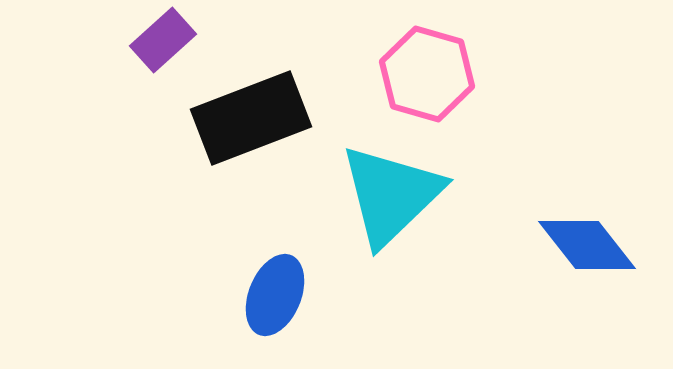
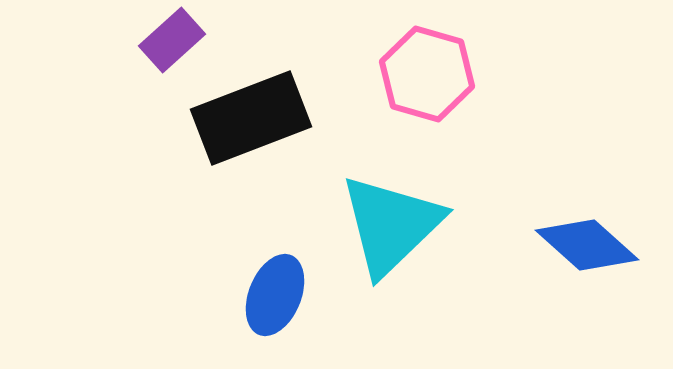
purple rectangle: moved 9 px right
cyan triangle: moved 30 px down
blue diamond: rotated 10 degrees counterclockwise
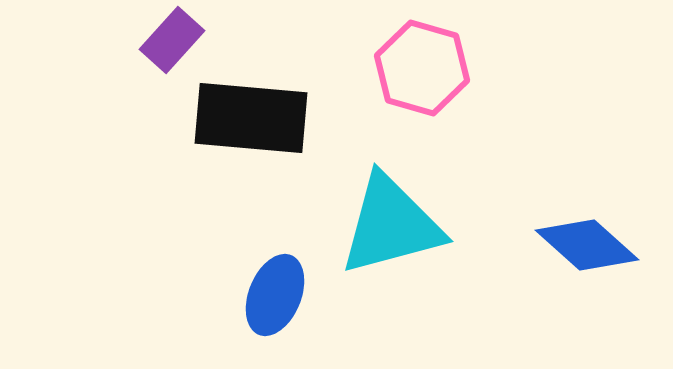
purple rectangle: rotated 6 degrees counterclockwise
pink hexagon: moved 5 px left, 6 px up
black rectangle: rotated 26 degrees clockwise
cyan triangle: rotated 29 degrees clockwise
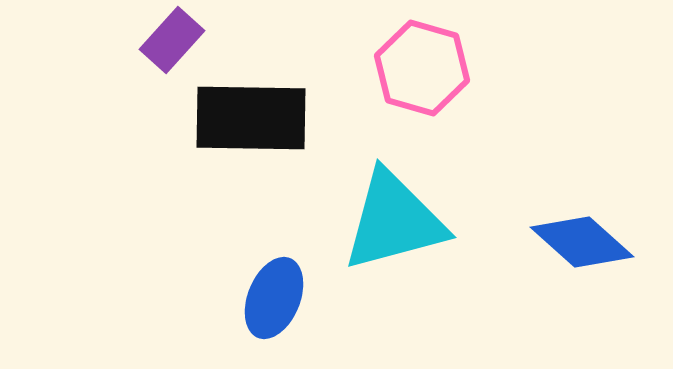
black rectangle: rotated 4 degrees counterclockwise
cyan triangle: moved 3 px right, 4 px up
blue diamond: moved 5 px left, 3 px up
blue ellipse: moved 1 px left, 3 px down
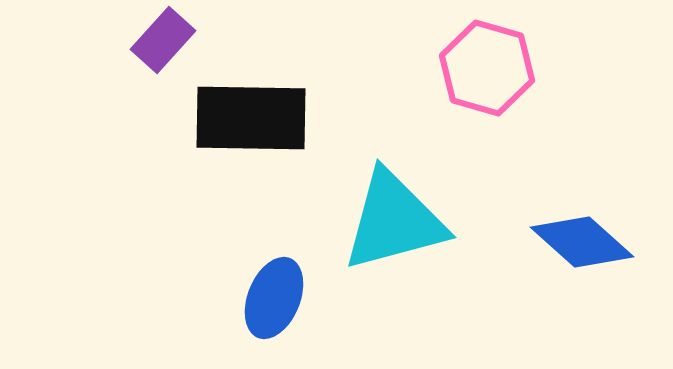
purple rectangle: moved 9 px left
pink hexagon: moved 65 px right
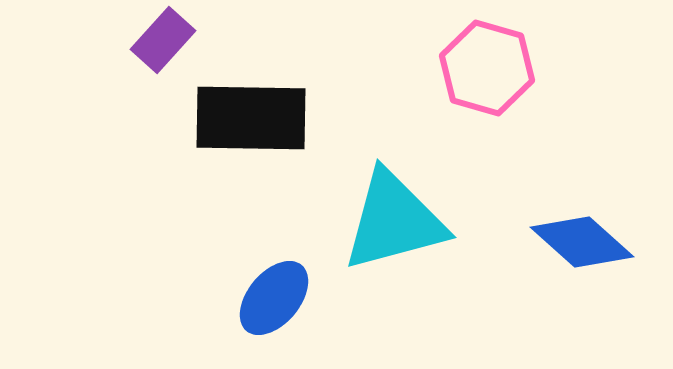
blue ellipse: rotated 18 degrees clockwise
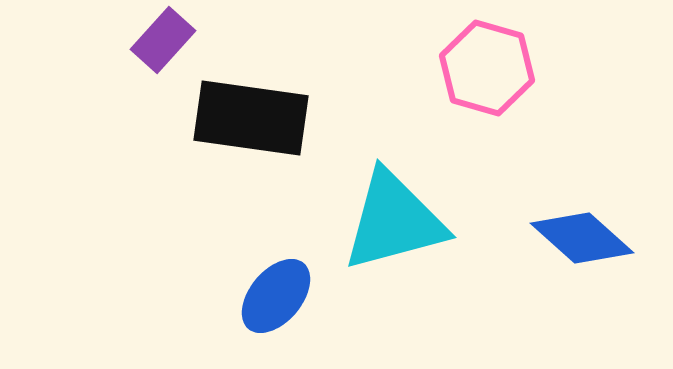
black rectangle: rotated 7 degrees clockwise
blue diamond: moved 4 px up
blue ellipse: moved 2 px right, 2 px up
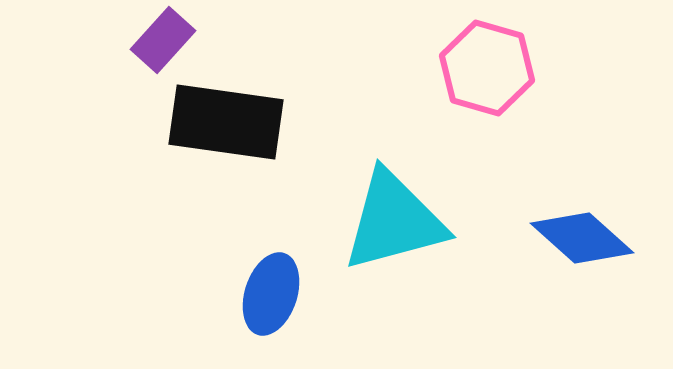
black rectangle: moved 25 px left, 4 px down
blue ellipse: moved 5 px left, 2 px up; rotated 22 degrees counterclockwise
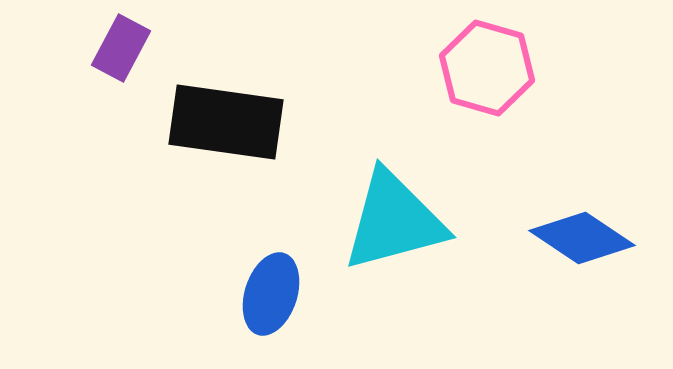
purple rectangle: moved 42 px left, 8 px down; rotated 14 degrees counterclockwise
blue diamond: rotated 8 degrees counterclockwise
